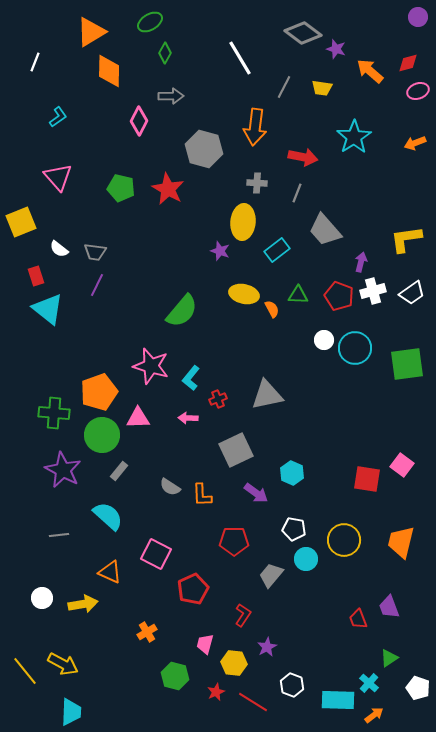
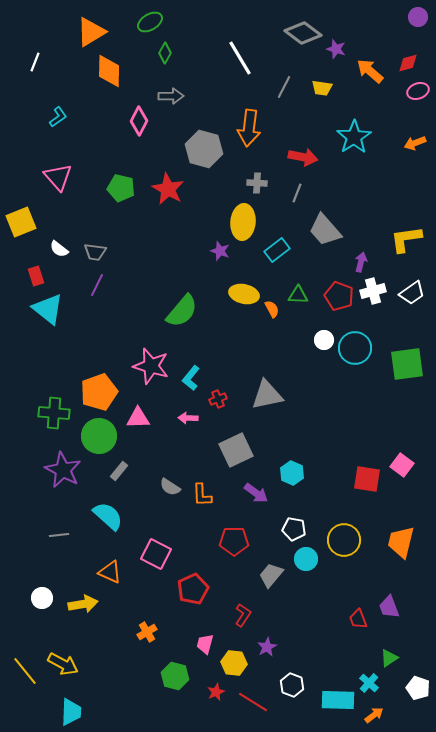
orange arrow at (255, 127): moved 6 px left, 1 px down
green circle at (102, 435): moved 3 px left, 1 px down
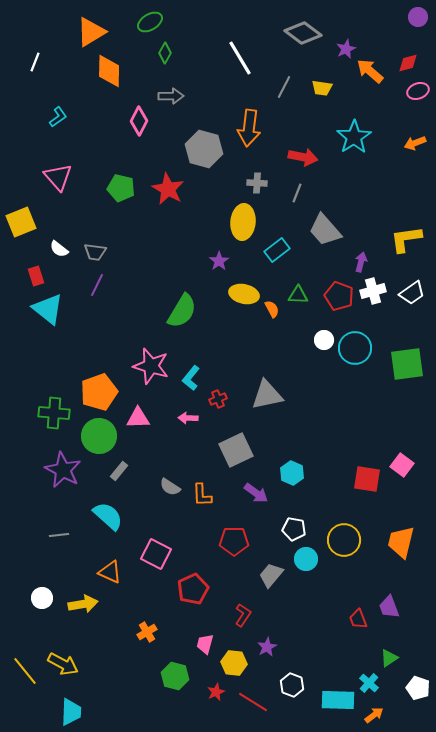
purple star at (336, 49): moved 10 px right; rotated 30 degrees clockwise
purple star at (220, 251): moved 1 px left, 10 px down; rotated 18 degrees clockwise
green semicircle at (182, 311): rotated 9 degrees counterclockwise
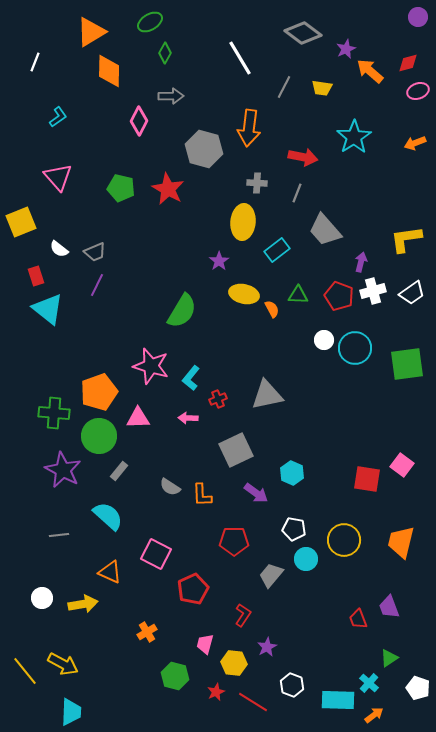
gray trapezoid at (95, 252): rotated 30 degrees counterclockwise
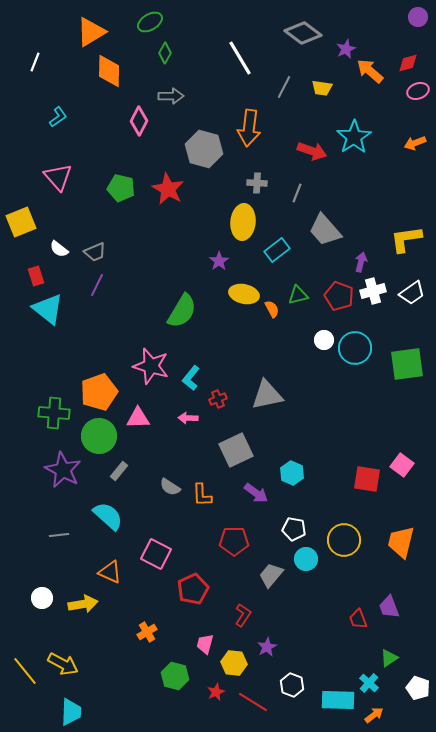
red arrow at (303, 157): moved 9 px right, 6 px up; rotated 8 degrees clockwise
green triangle at (298, 295): rotated 15 degrees counterclockwise
